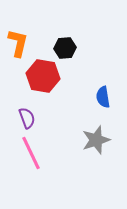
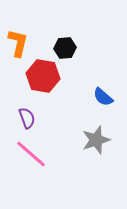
blue semicircle: rotated 40 degrees counterclockwise
pink line: moved 1 px down; rotated 24 degrees counterclockwise
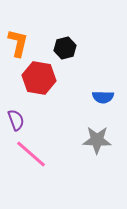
black hexagon: rotated 10 degrees counterclockwise
red hexagon: moved 4 px left, 2 px down
blue semicircle: rotated 40 degrees counterclockwise
purple semicircle: moved 11 px left, 2 px down
gray star: moved 1 px right; rotated 20 degrees clockwise
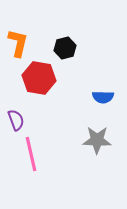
pink line: rotated 36 degrees clockwise
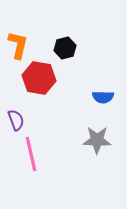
orange L-shape: moved 2 px down
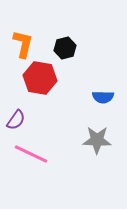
orange L-shape: moved 5 px right, 1 px up
red hexagon: moved 1 px right
purple semicircle: rotated 55 degrees clockwise
pink line: rotated 52 degrees counterclockwise
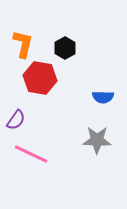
black hexagon: rotated 15 degrees counterclockwise
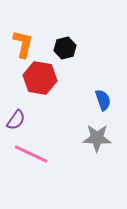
black hexagon: rotated 15 degrees clockwise
blue semicircle: moved 3 px down; rotated 110 degrees counterclockwise
gray star: moved 2 px up
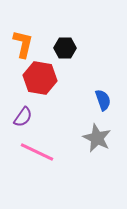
black hexagon: rotated 15 degrees clockwise
purple semicircle: moved 7 px right, 3 px up
gray star: rotated 24 degrees clockwise
pink line: moved 6 px right, 2 px up
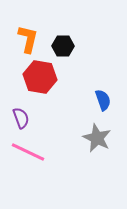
orange L-shape: moved 5 px right, 5 px up
black hexagon: moved 2 px left, 2 px up
red hexagon: moved 1 px up
purple semicircle: moved 2 px left, 1 px down; rotated 55 degrees counterclockwise
pink line: moved 9 px left
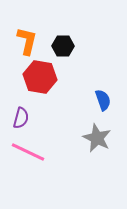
orange L-shape: moved 1 px left, 2 px down
purple semicircle: rotated 35 degrees clockwise
